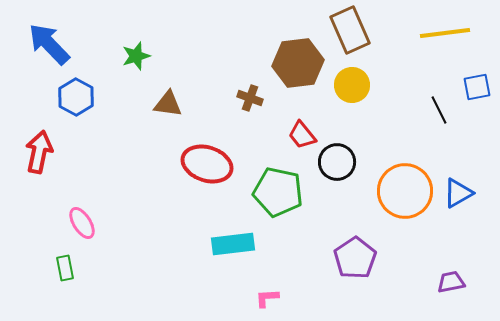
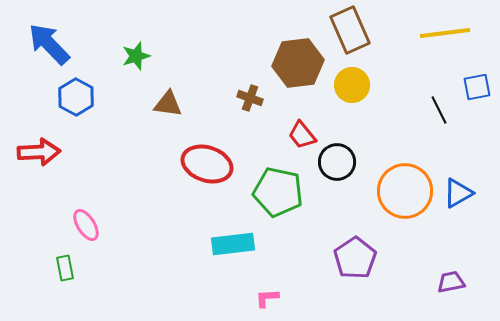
red arrow: rotated 75 degrees clockwise
pink ellipse: moved 4 px right, 2 px down
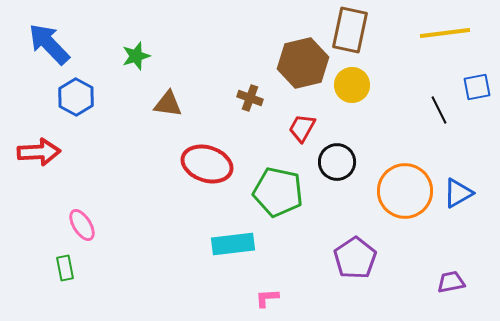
brown rectangle: rotated 36 degrees clockwise
brown hexagon: moved 5 px right; rotated 6 degrees counterclockwise
red trapezoid: moved 7 px up; rotated 68 degrees clockwise
pink ellipse: moved 4 px left
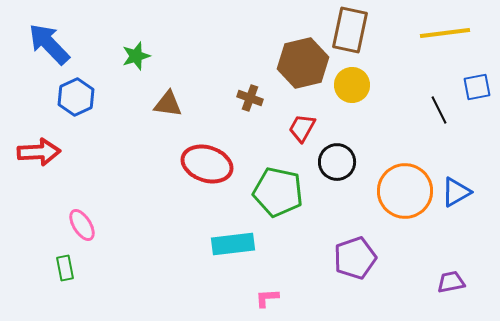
blue hexagon: rotated 6 degrees clockwise
blue triangle: moved 2 px left, 1 px up
purple pentagon: rotated 15 degrees clockwise
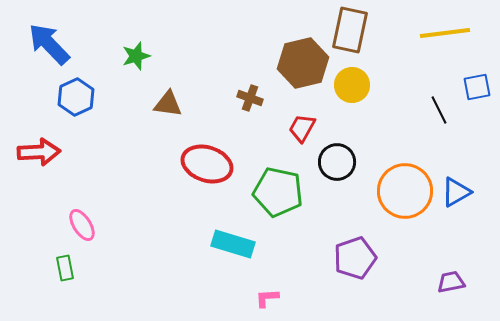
cyan rectangle: rotated 24 degrees clockwise
